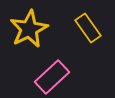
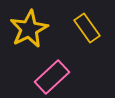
yellow rectangle: moved 1 px left
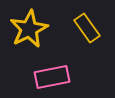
pink rectangle: rotated 32 degrees clockwise
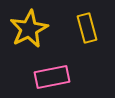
yellow rectangle: rotated 20 degrees clockwise
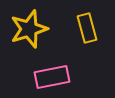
yellow star: rotated 9 degrees clockwise
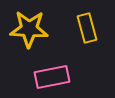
yellow star: rotated 21 degrees clockwise
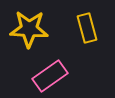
pink rectangle: moved 2 px left, 1 px up; rotated 24 degrees counterclockwise
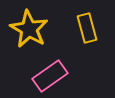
yellow star: rotated 27 degrees clockwise
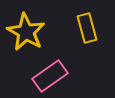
yellow star: moved 3 px left, 3 px down
